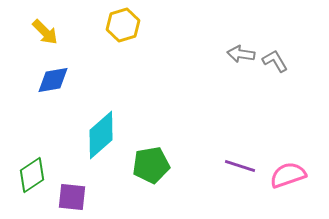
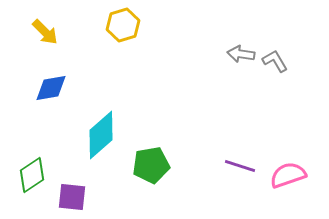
blue diamond: moved 2 px left, 8 px down
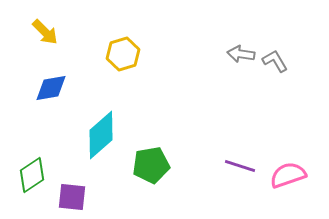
yellow hexagon: moved 29 px down
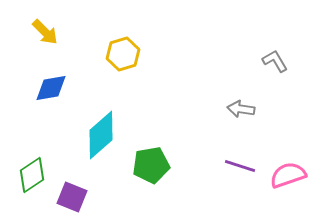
gray arrow: moved 55 px down
purple square: rotated 16 degrees clockwise
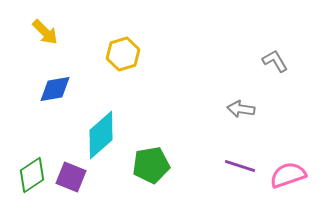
blue diamond: moved 4 px right, 1 px down
purple square: moved 1 px left, 20 px up
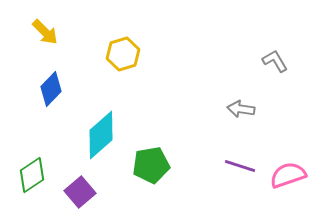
blue diamond: moved 4 px left; rotated 36 degrees counterclockwise
purple square: moved 9 px right, 15 px down; rotated 28 degrees clockwise
